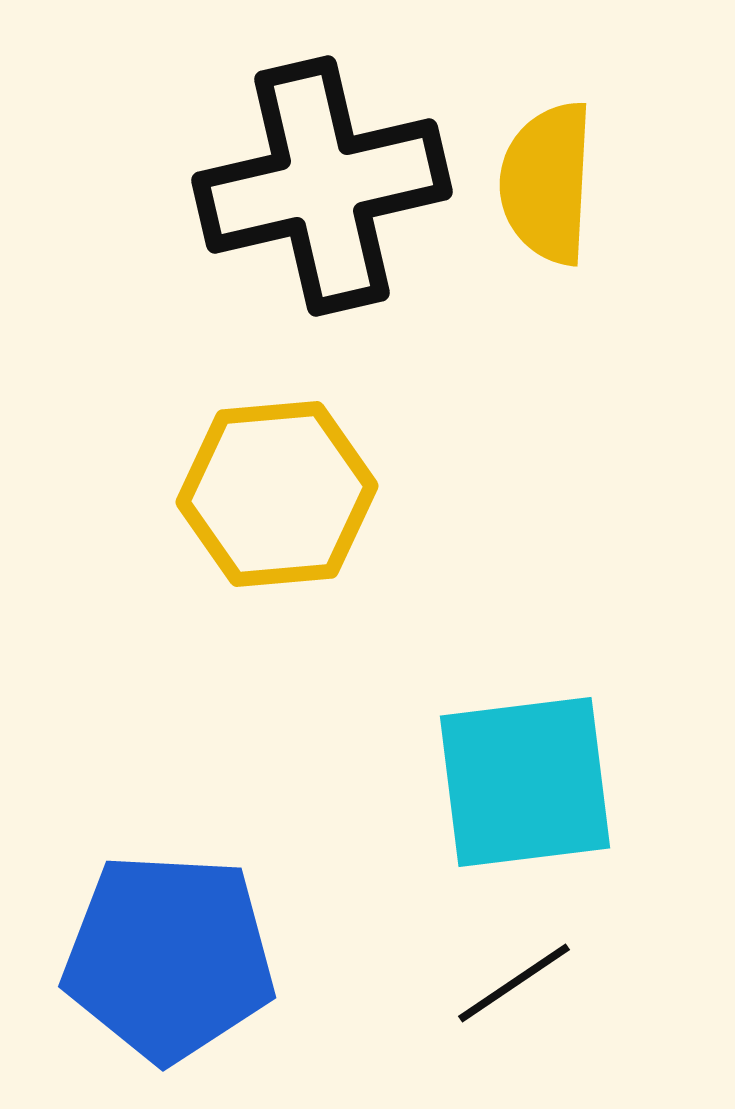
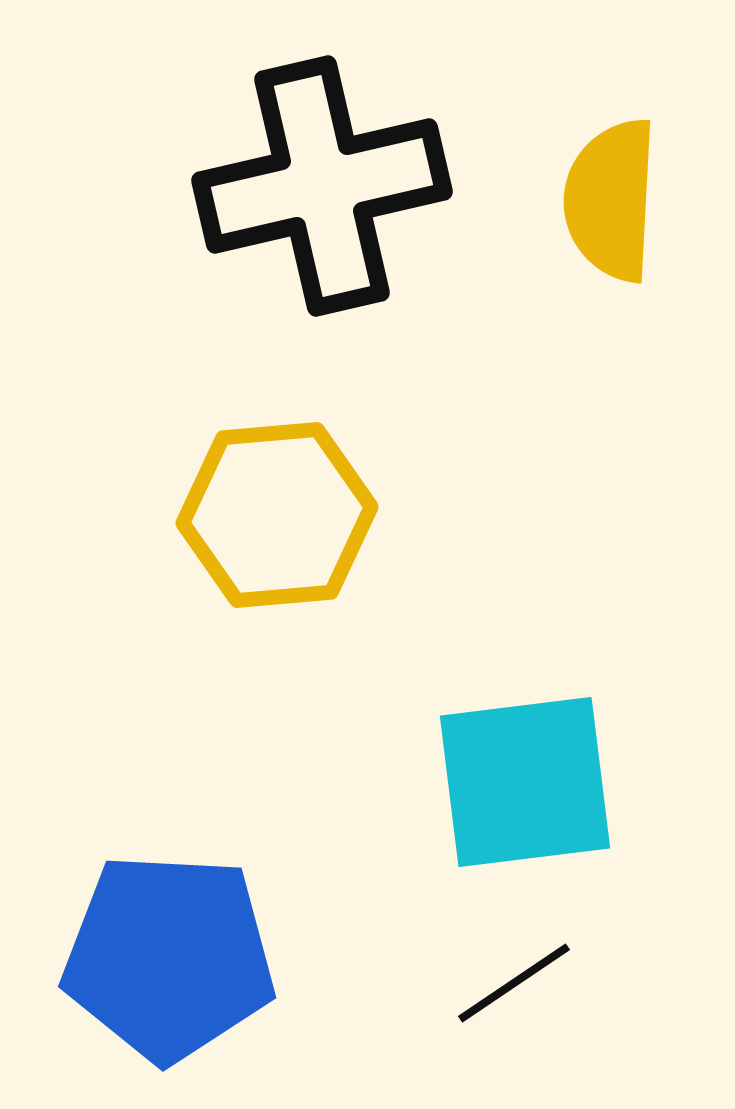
yellow semicircle: moved 64 px right, 17 px down
yellow hexagon: moved 21 px down
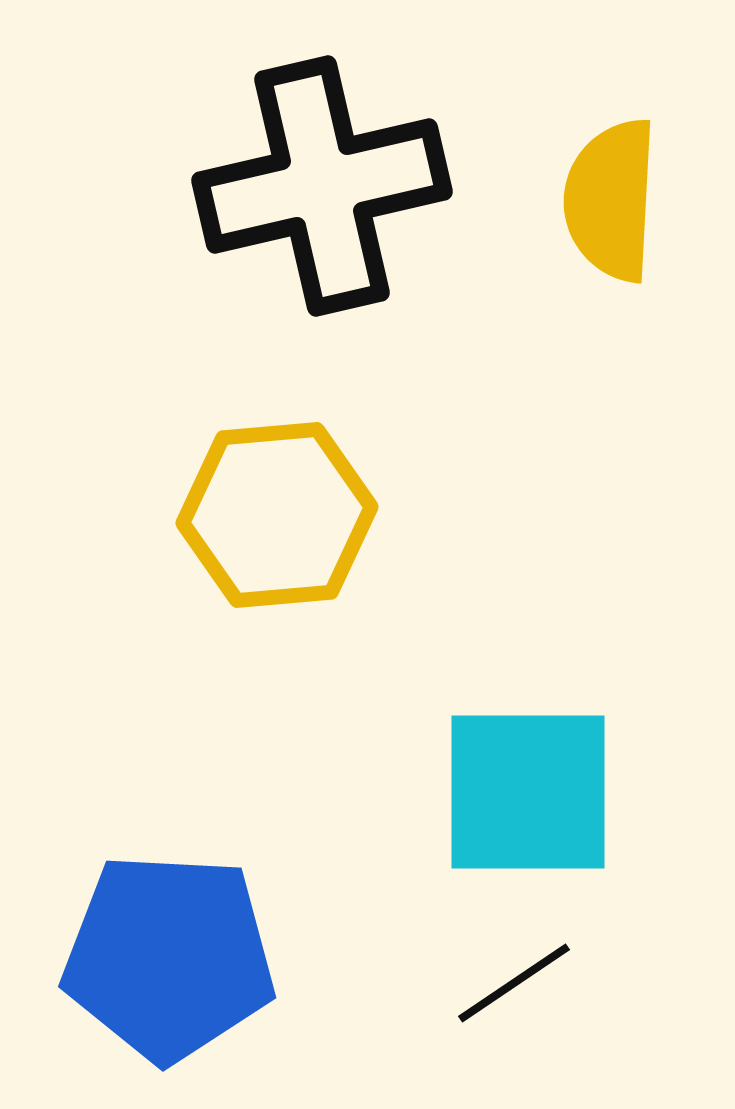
cyan square: moved 3 px right, 10 px down; rotated 7 degrees clockwise
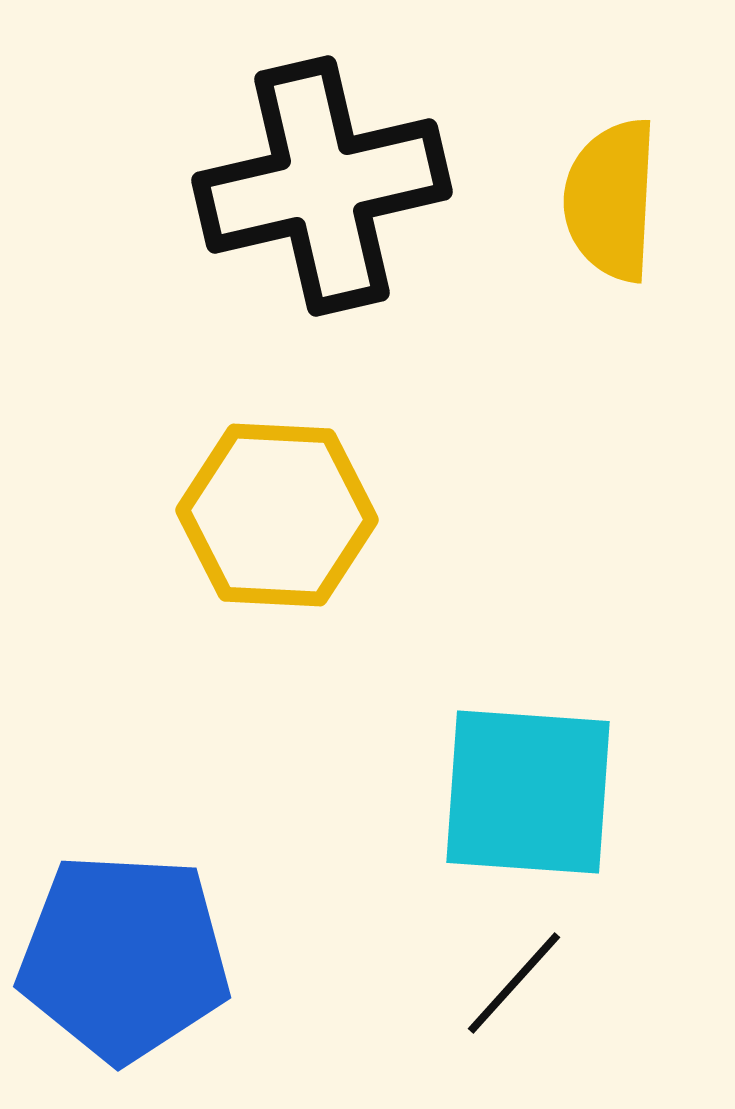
yellow hexagon: rotated 8 degrees clockwise
cyan square: rotated 4 degrees clockwise
blue pentagon: moved 45 px left
black line: rotated 14 degrees counterclockwise
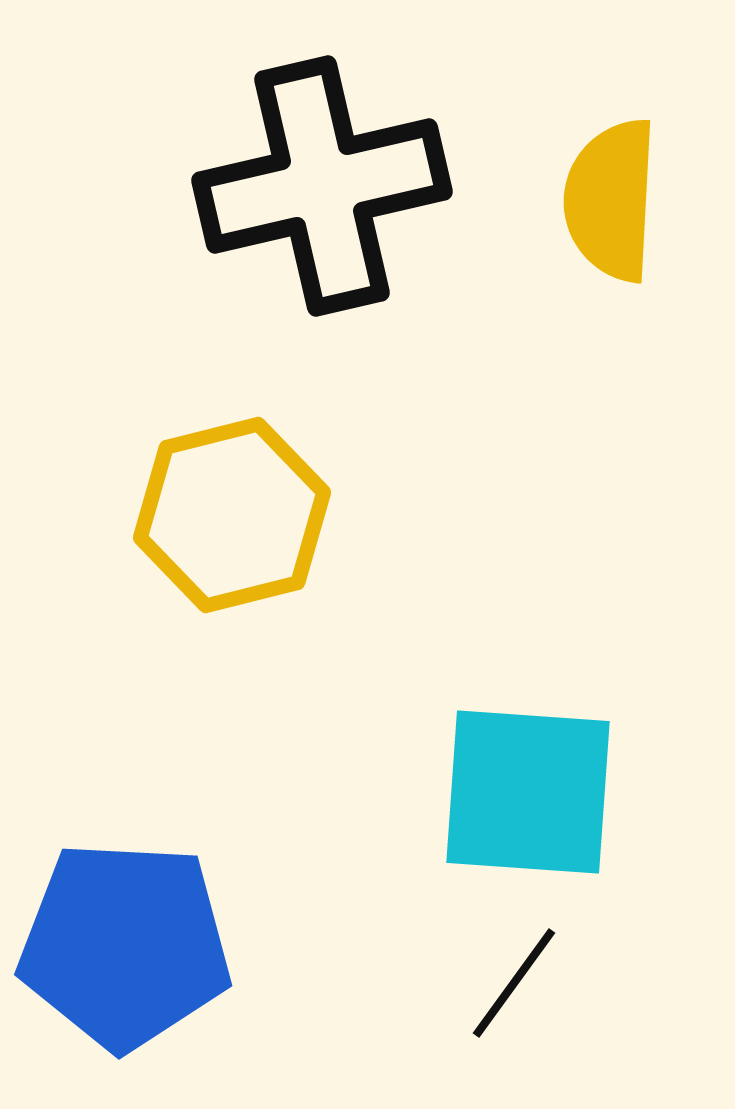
yellow hexagon: moved 45 px left; rotated 17 degrees counterclockwise
blue pentagon: moved 1 px right, 12 px up
black line: rotated 6 degrees counterclockwise
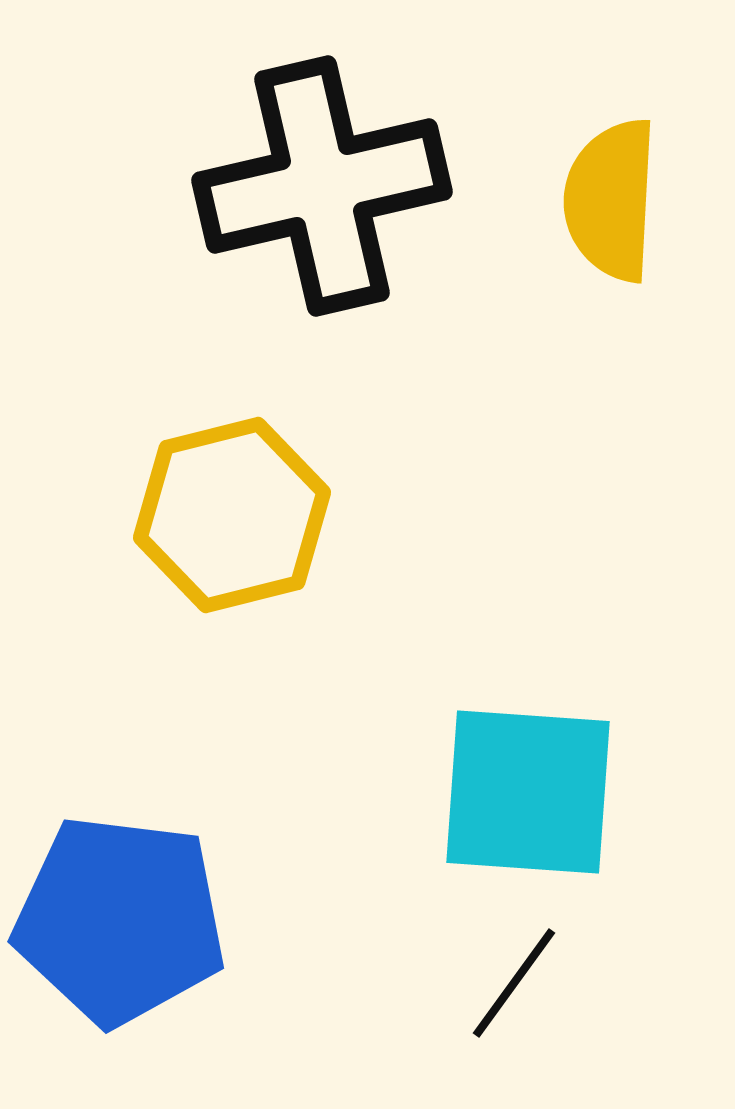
blue pentagon: moved 5 px left, 25 px up; rotated 4 degrees clockwise
